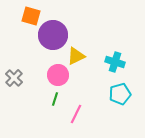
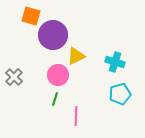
gray cross: moved 1 px up
pink line: moved 2 px down; rotated 24 degrees counterclockwise
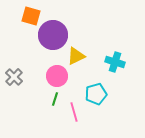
pink circle: moved 1 px left, 1 px down
cyan pentagon: moved 24 px left
pink line: moved 2 px left, 4 px up; rotated 18 degrees counterclockwise
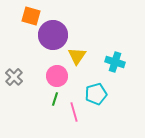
yellow triangle: moved 1 px right; rotated 30 degrees counterclockwise
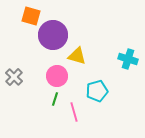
yellow triangle: rotated 48 degrees counterclockwise
cyan cross: moved 13 px right, 3 px up
cyan pentagon: moved 1 px right, 3 px up
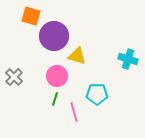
purple circle: moved 1 px right, 1 px down
cyan pentagon: moved 3 px down; rotated 15 degrees clockwise
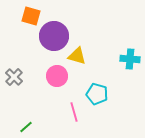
cyan cross: moved 2 px right; rotated 12 degrees counterclockwise
cyan pentagon: rotated 15 degrees clockwise
green line: moved 29 px left, 28 px down; rotated 32 degrees clockwise
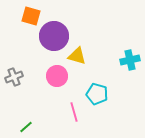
cyan cross: moved 1 px down; rotated 18 degrees counterclockwise
gray cross: rotated 24 degrees clockwise
